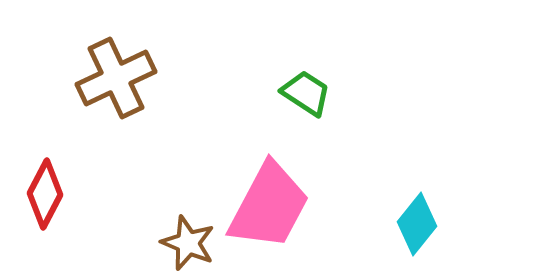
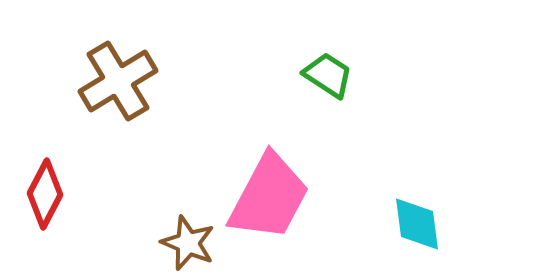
brown cross: moved 2 px right, 3 px down; rotated 6 degrees counterclockwise
green trapezoid: moved 22 px right, 18 px up
pink trapezoid: moved 9 px up
cyan diamond: rotated 46 degrees counterclockwise
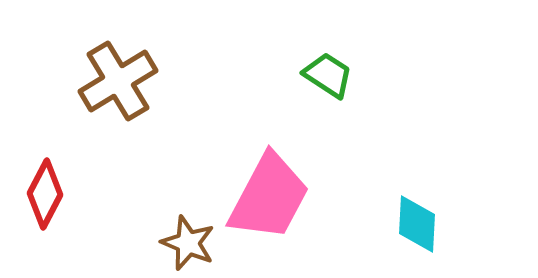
cyan diamond: rotated 10 degrees clockwise
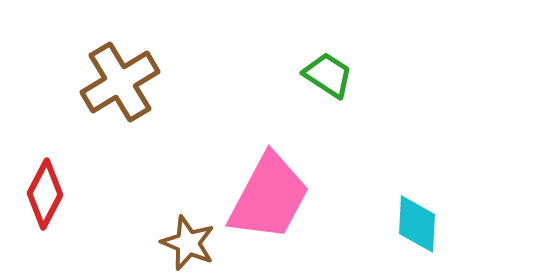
brown cross: moved 2 px right, 1 px down
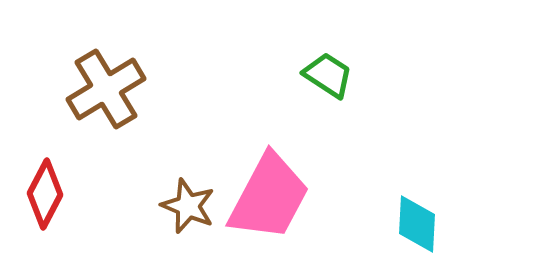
brown cross: moved 14 px left, 7 px down
brown star: moved 37 px up
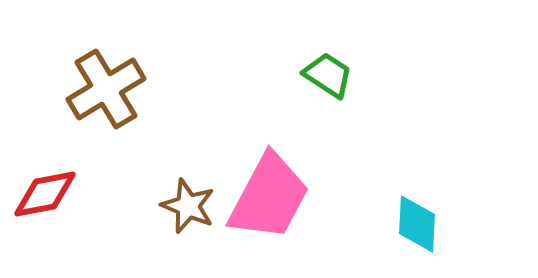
red diamond: rotated 52 degrees clockwise
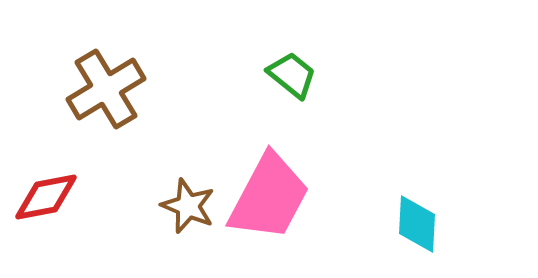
green trapezoid: moved 36 px left; rotated 6 degrees clockwise
red diamond: moved 1 px right, 3 px down
